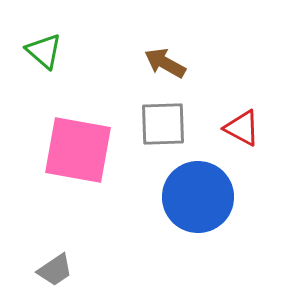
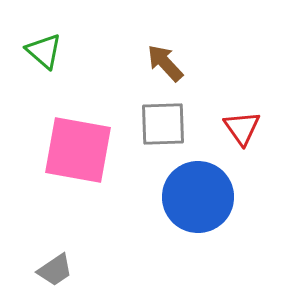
brown arrow: rotated 18 degrees clockwise
red triangle: rotated 27 degrees clockwise
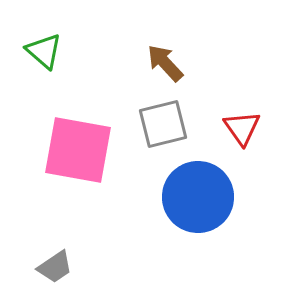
gray square: rotated 12 degrees counterclockwise
gray trapezoid: moved 3 px up
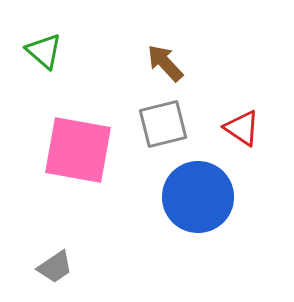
red triangle: rotated 21 degrees counterclockwise
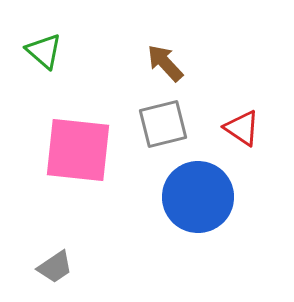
pink square: rotated 4 degrees counterclockwise
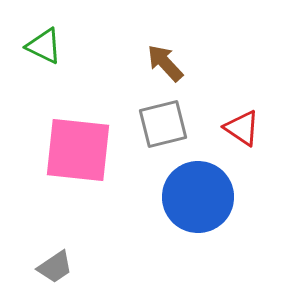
green triangle: moved 5 px up; rotated 15 degrees counterclockwise
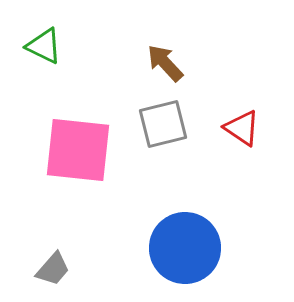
blue circle: moved 13 px left, 51 px down
gray trapezoid: moved 2 px left, 2 px down; rotated 15 degrees counterclockwise
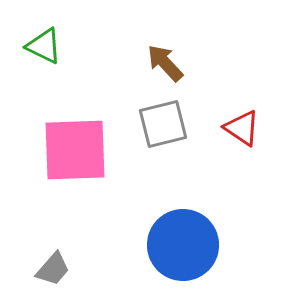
pink square: moved 3 px left; rotated 8 degrees counterclockwise
blue circle: moved 2 px left, 3 px up
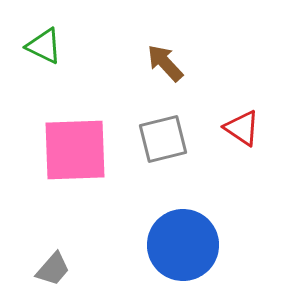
gray square: moved 15 px down
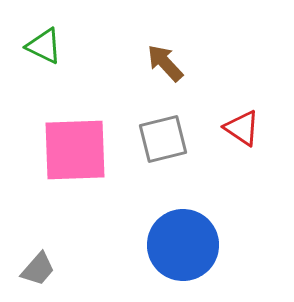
gray trapezoid: moved 15 px left
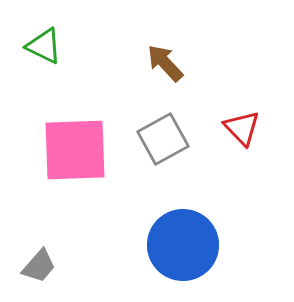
red triangle: rotated 12 degrees clockwise
gray square: rotated 15 degrees counterclockwise
gray trapezoid: moved 1 px right, 3 px up
